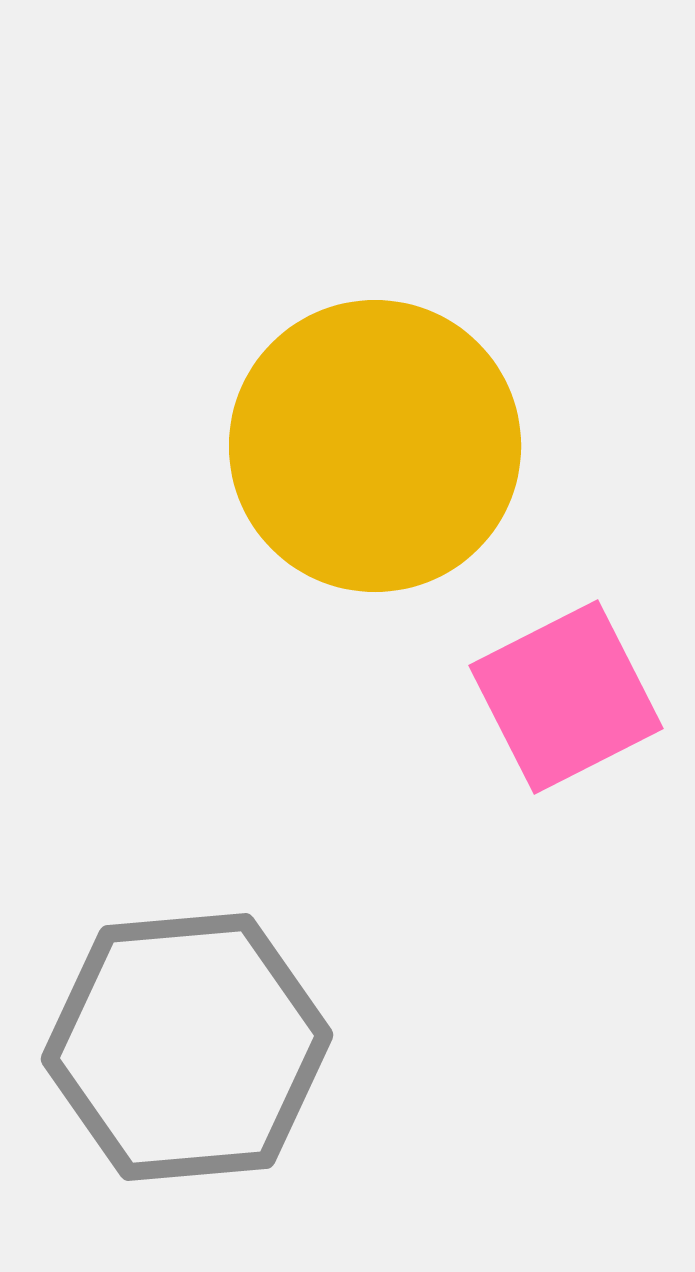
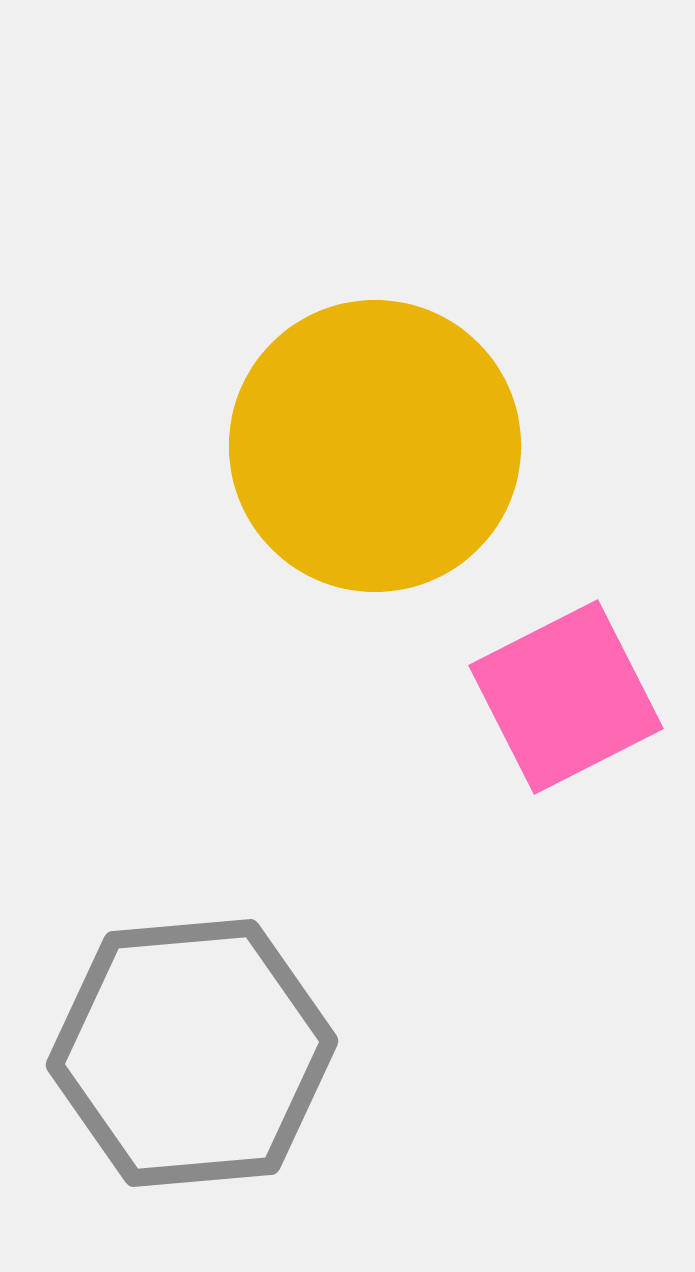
gray hexagon: moved 5 px right, 6 px down
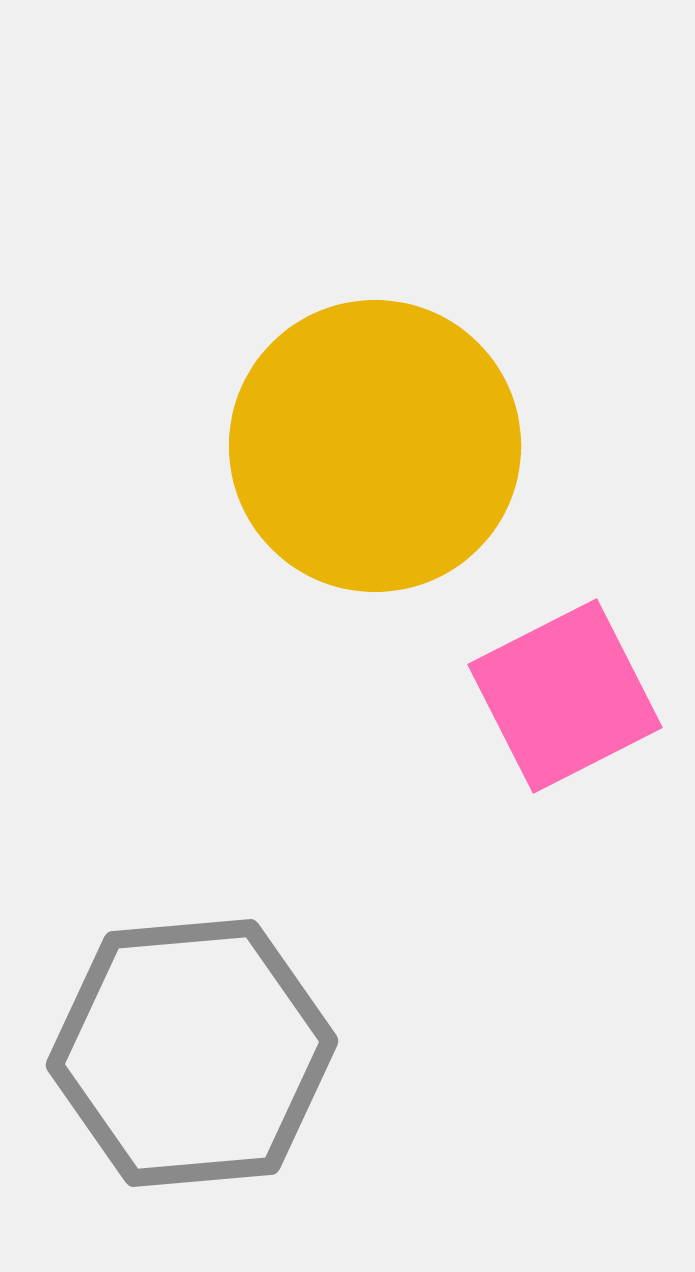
pink square: moved 1 px left, 1 px up
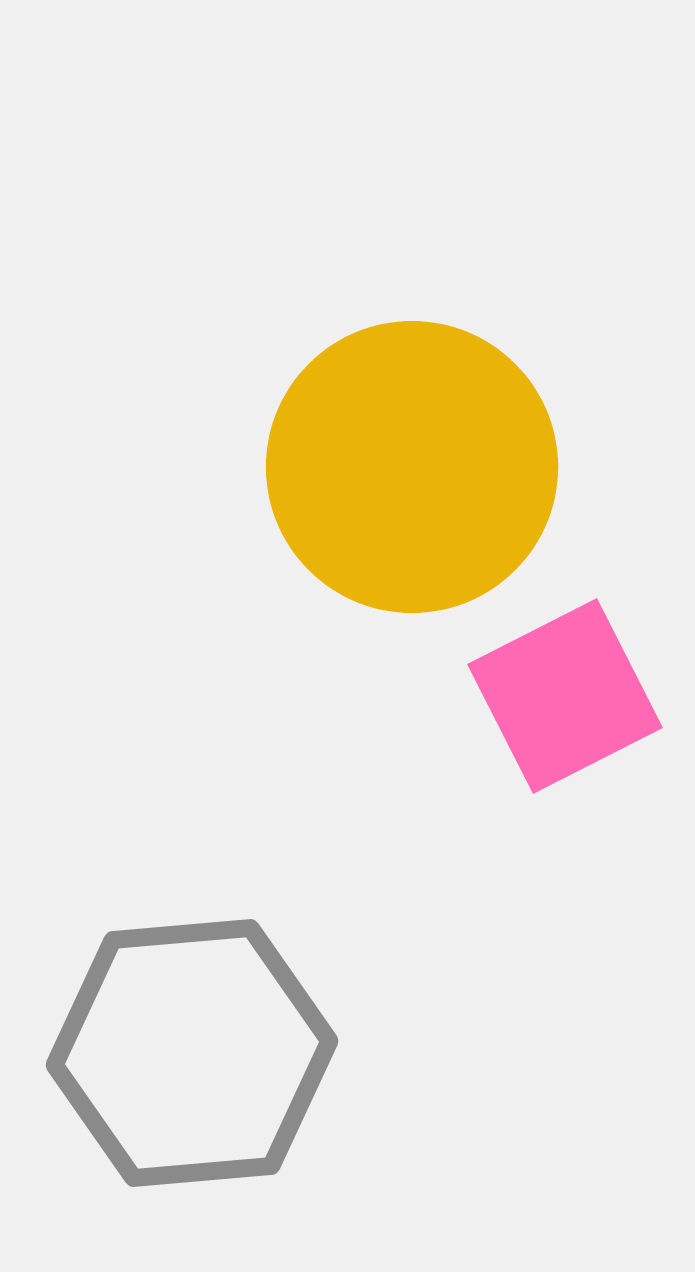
yellow circle: moved 37 px right, 21 px down
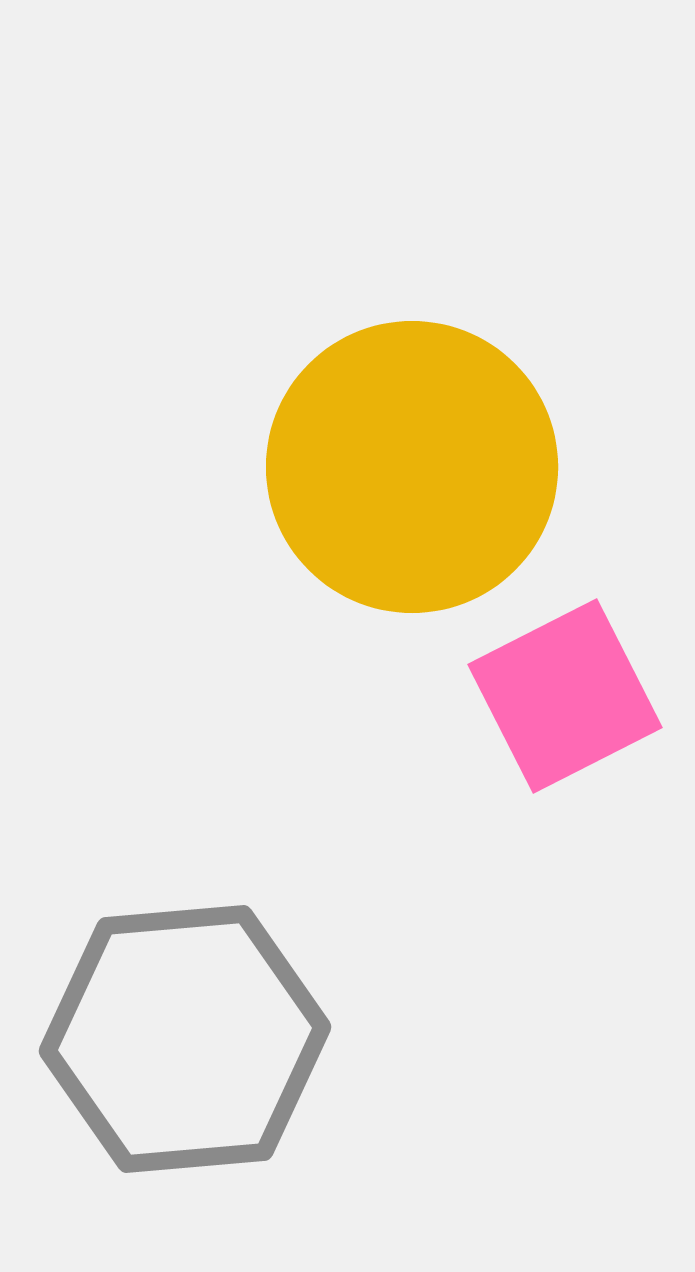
gray hexagon: moved 7 px left, 14 px up
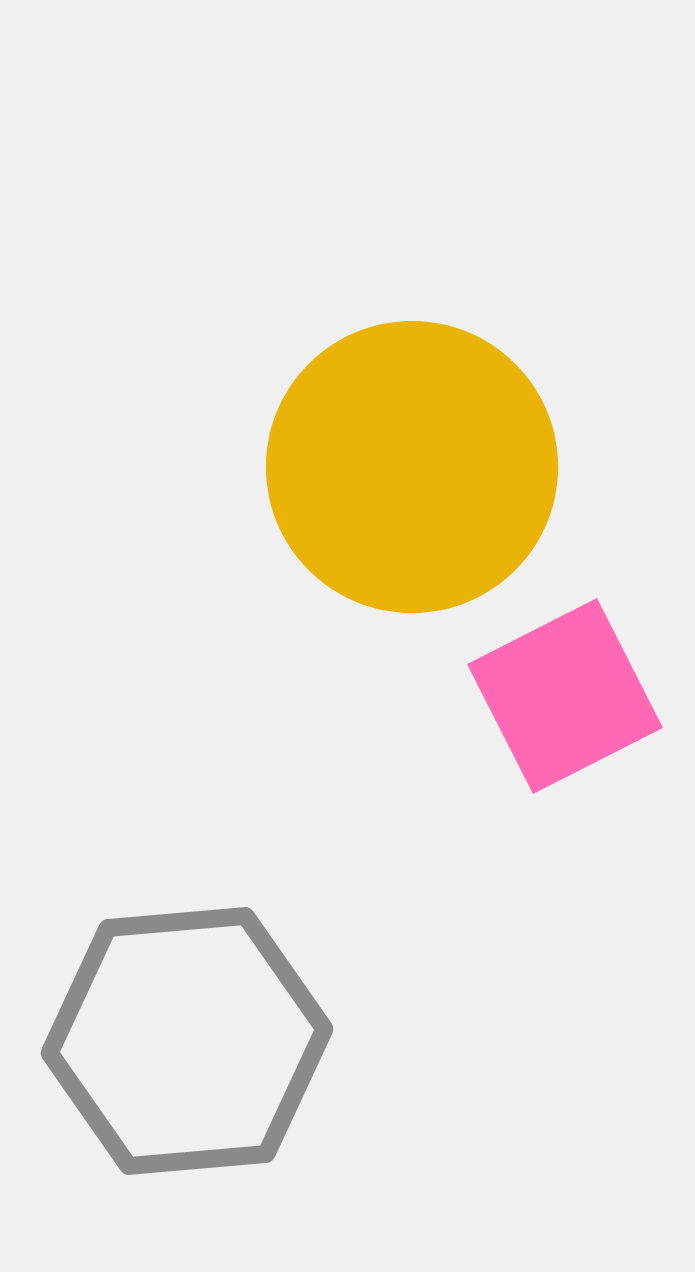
gray hexagon: moved 2 px right, 2 px down
